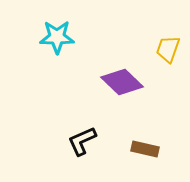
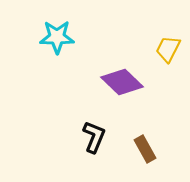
yellow trapezoid: rotated 8 degrees clockwise
black L-shape: moved 12 px right, 4 px up; rotated 136 degrees clockwise
brown rectangle: rotated 48 degrees clockwise
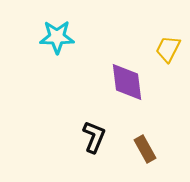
purple diamond: moved 5 px right; rotated 39 degrees clockwise
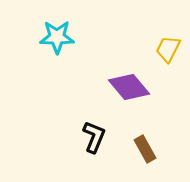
purple diamond: moved 2 px right, 5 px down; rotated 33 degrees counterclockwise
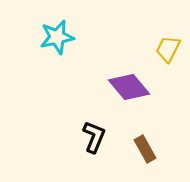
cyan star: rotated 12 degrees counterclockwise
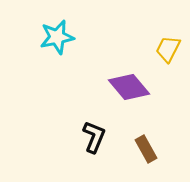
brown rectangle: moved 1 px right
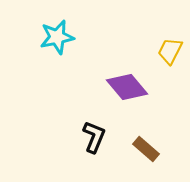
yellow trapezoid: moved 2 px right, 2 px down
purple diamond: moved 2 px left
brown rectangle: rotated 20 degrees counterclockwise
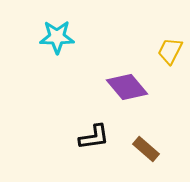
cyan star: rotated 12 degrees clockwise
black L-shape: rotated 60 degrees clockwise
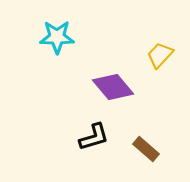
yellow trapezoid: moved 10 px left, 4 px down; rotated 16 degrees clockwise
purple diamond: moved 14 px left
black L-shape: rotated 8 degrees counterclockwise
